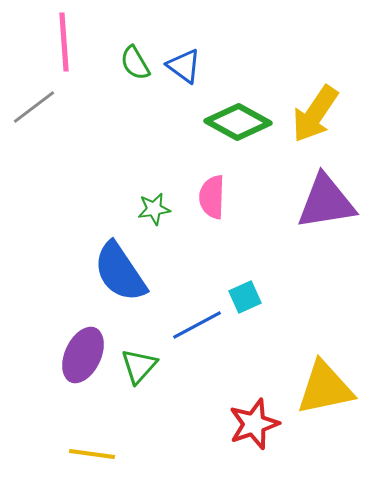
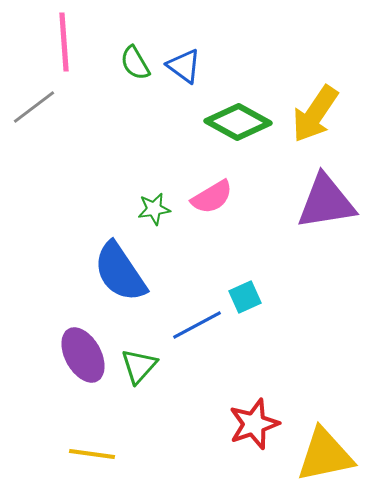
pink semicircle: rotated 123 degrees counterclockwise
purple ellipse: rotated 54 degrees counterclockwise
yellow triangle: moved 67 px down
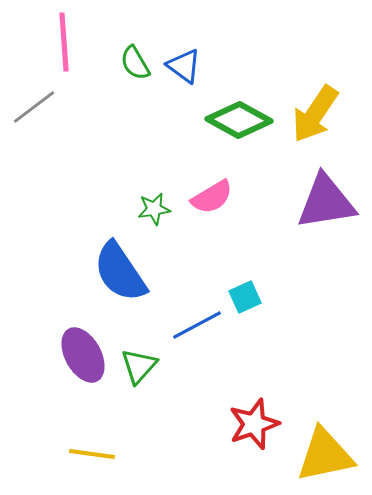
green diamond: moved 1 px right, 2 px up
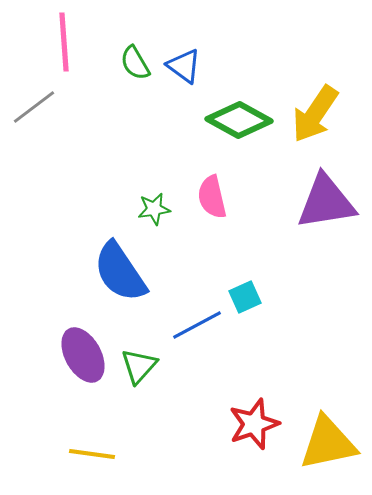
pink semicircle: rotated 108 degrees clockwise
yellow triangle: moved 3 px right, 12 px up
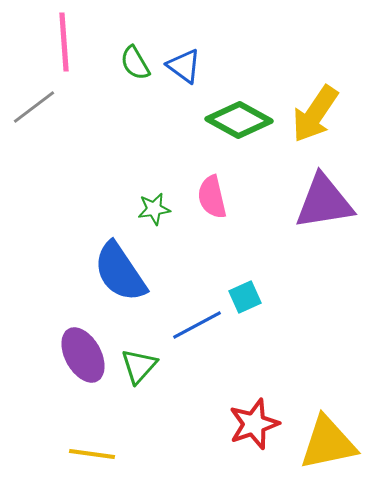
purple triangle: moved 2 px left
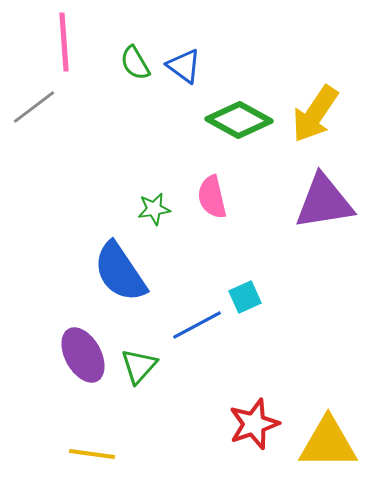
yellow triangle: rotated 12 degrees clockwise
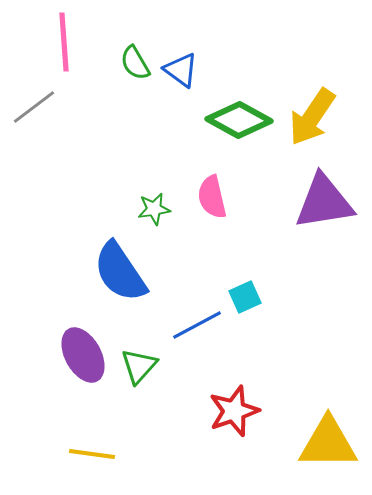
blue triangle: moved 3 px left, 4 px down
yellow arrow: moved 3 px left, 3 px down
red star: moved 20 px left, 13 px up
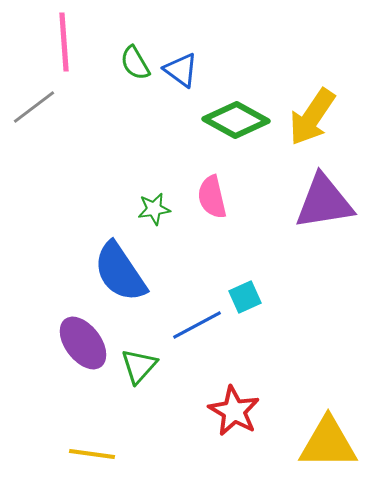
green diamond: moved 3 px left
purple ellipse: moved 12 px up; rotated 8 degrees counterclockwise
red star: rotated 24 degrees counterclockwise
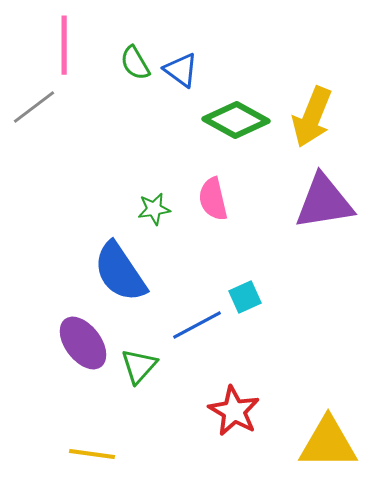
pink line: moved 3 px down; rotated 4 degrees clockwise
yellow arrow: rotated 12 degrees counterclockwise
pink semicircle: moved 1 px right, 2 px down
